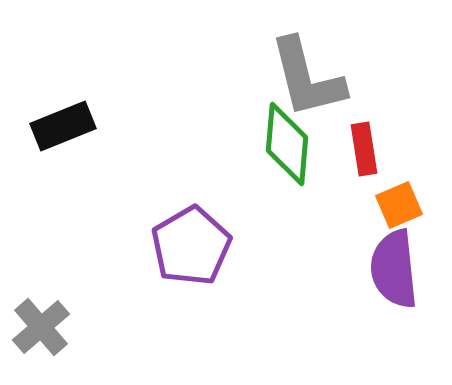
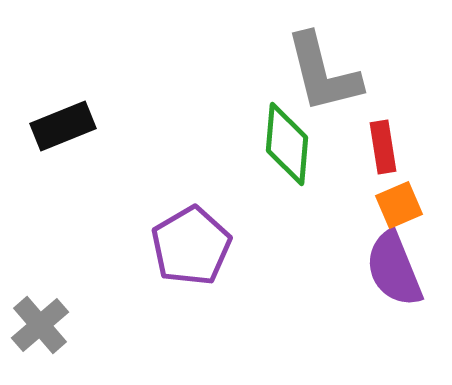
gray L-shape: moved 16 px right, 5 px up
red rectangle: moved 19 px right, 2 px up
purple semicircle: rotated 16 degrees counterclockwise
gray cross: moved 1 px left, 2 px up
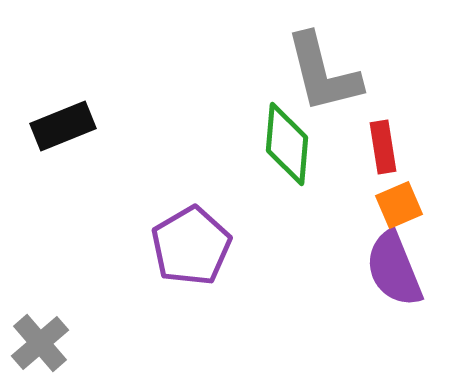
gray cross: moved 18 px down
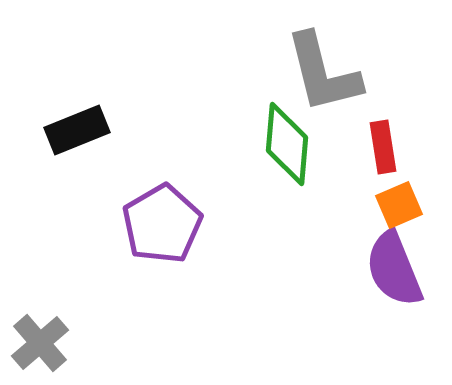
black rectangle: moved 14 px right, 4 px down
purple pentagon: moved 29 px left, 22 px up
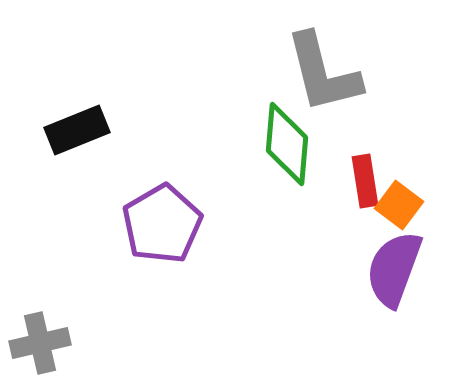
red rectangle: moved 18 px left, 34 px down
orange square: rotated 30 degrees counterclockwise
purple semicircle: rotated 42 degrees clockwise
gray cross: rotated 28 degrees clockwise
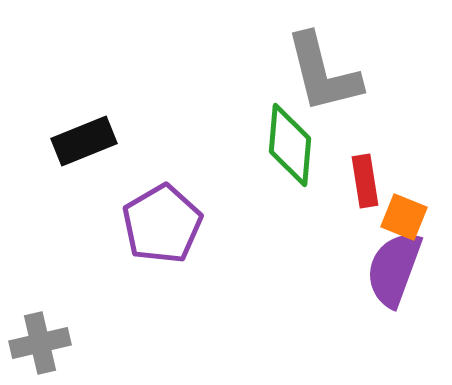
black rectangle: moved 7 px right, 11 px down
green diamond: moved 3 px right, 1 px down
orange square: moved 5 px right, 12 px down; rotated 15 degrees counterclockwise
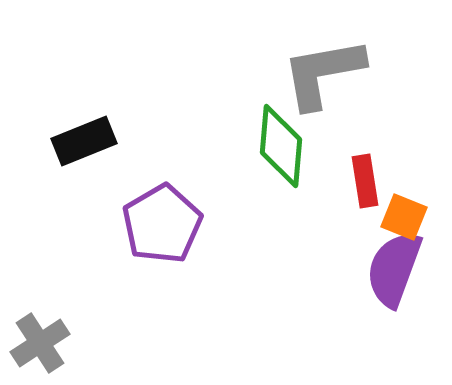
gray L-shape: rotated 94 degrees clockwise
green diamond: moved 9 px left, 1 px down
gray cross: rotated 20 degrees counterclockwise
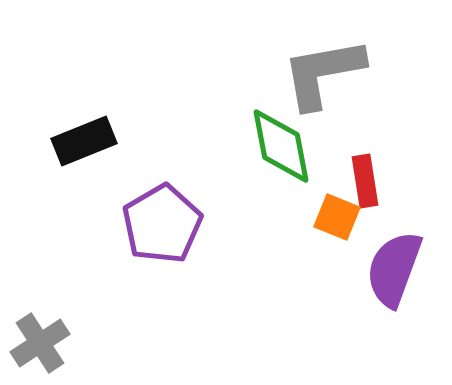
green diamond: rotated 16 degrees counterclockwise
orange square: moved 67 px left
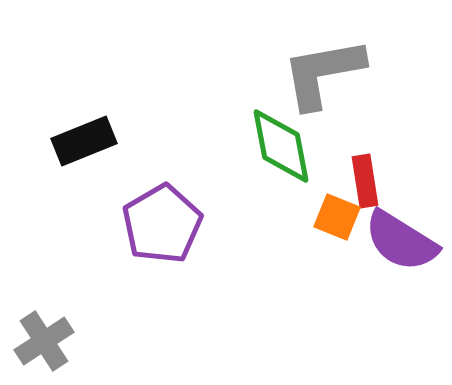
purple semicircle: moved 7 px right, 28 px up; rotated 78 degrees counterclockwise
gray cross: moved 4 px right, 2 px up
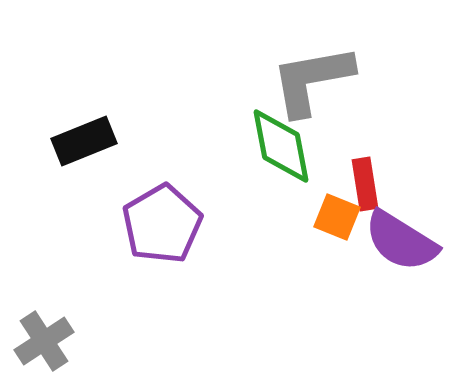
gray L-shape: moved 11 px left, 7 px down
red rectangle: moved 3 px down
